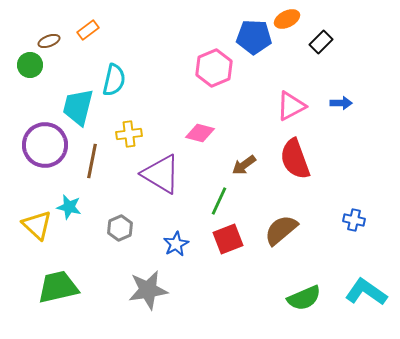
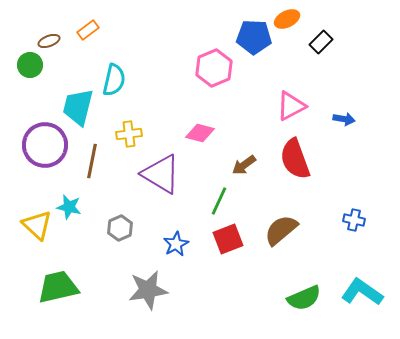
blue arrow: moved 3 px right, 16 px down; rotated 10 degrees clockwise
cyan L-shape: moved 4 px left
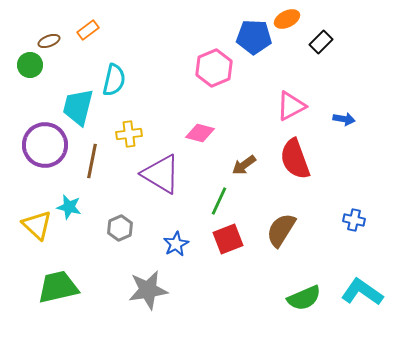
brown semicircle: rotated 18 degrees counterclockwise
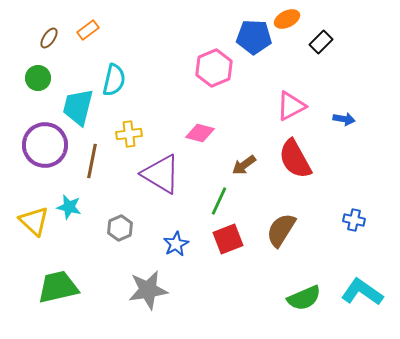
brown ellipse: moved 3 px up; rotated 35 degrees counterclockwise
green circle: moved 8 px right, 13 px down
red semicircle: rotated 9 degrees counterclockwise
yellow triangle: moved 3 px left, 4 px up
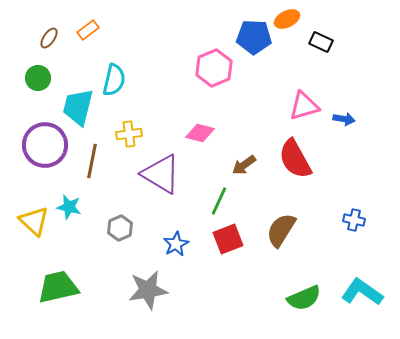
black rectangle: rotated 70 degrees clockwise
pink triangle: moved 13 px right; rotated 12 degrees clockwise
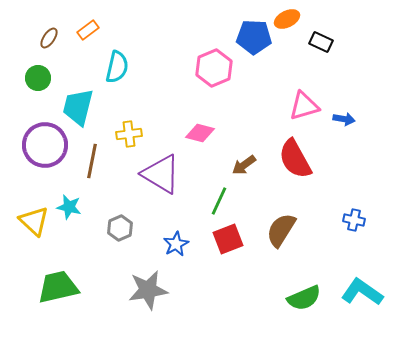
cyan semicircle: moved 3 px right, 13 px up
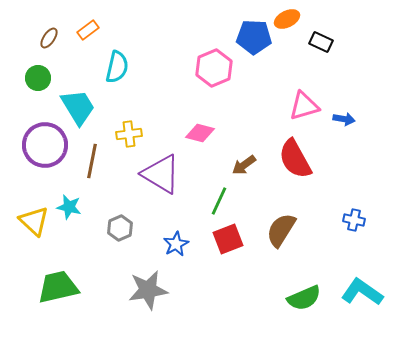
cyan trapezoid: rotated 135 degrees clockwise
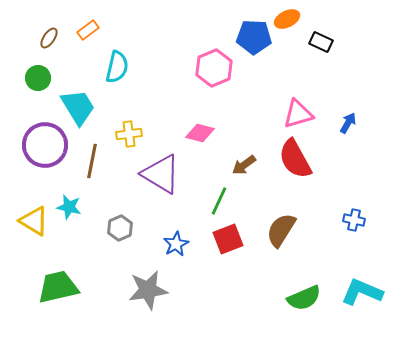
pink triangle: moved 6 px left, 8 px down
blue arrow: moved 4 px right, 4 px down; rotated 70 degrees counterclockwise
yellow triangle: rotated 12 degrees counterclockwise
cyan L-shape: rotated 12 degrees counterclockwise
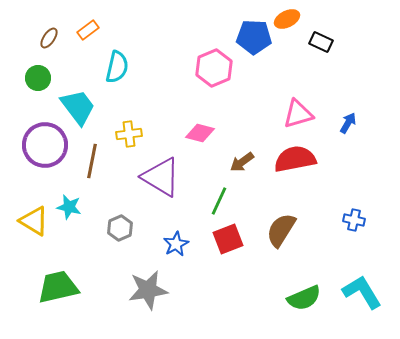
cyan trapezoid: rotated 6 degrees counterclockwise
red semicircle: rotated 108 degrees clockwise
brown arrow: moved 2 px left, 3 px up
purple triangle: moved 3 px down
cyan L-shape: rotated 36 degrees clockwise
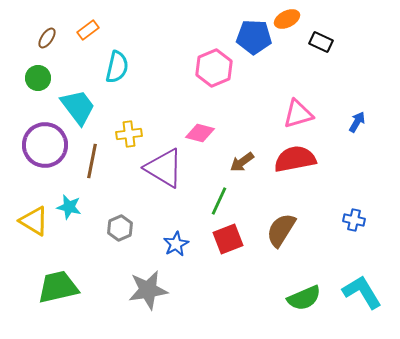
brown ellipse: moved 2 px left
blue arrow: moved 9 px right, 1 px up
purple triangle: moved 3 px right, 9 px up
